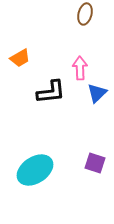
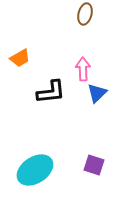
pink arrow: moved 3 px right, 1 px down
purple square: moved 1 px left, 2 px down
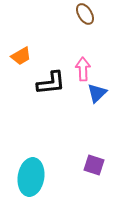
brown ellipse: rotated 45 degrees counterclockwise
orange trapezoid: moved 1 px right, 2 px up
black L-shape: moved 9 px up
cyan ellipse: moved 4 px left, 7 px down; rotated 48 degrees counterclockwise
